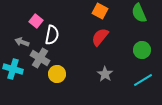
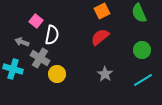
orange square: moved 2 px right; rotated 35 degrees clockwise
red semicircle: rotated 12 degrees clockwise
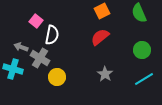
gray arrow: moved 1 px left, 5 px down
yellow circle: moved 3 px down
cyan line: moved 1 px right, 1 px up
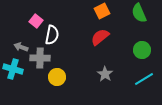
gray cross: rotated 30 degrees counterclockwise
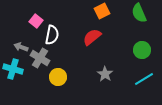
red semicircle: moved 8 px left
gray cross: rotated 30 degrees clockwise
yellow circle: moved 1 px right
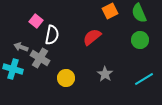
orange square: moved 8 px right
green circle: moved 2 px left, 10 px up
yellow circle: moved 8 px right, 1 px down
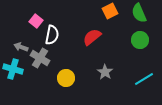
gray star: moved 2 px up
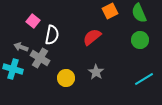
pink square: moved 3 px left
gray star: moved 9 px left
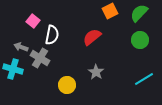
green semicircle: rotated 66 degrees clockwise
yellow circle: moved 1 px right, 7 px down
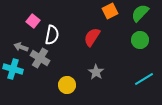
green semicircle: moved 1 px right
red semicircle: rotated 18 degrees counterclockwise
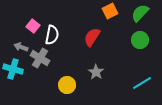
pink square: moved 5 px down
cyan line: moved 2 px left, 4 px down
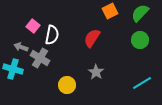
red semicircle: moved 1 px down
